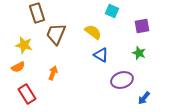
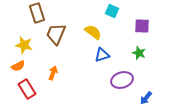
purple square: rotated 14 degrees clockwise
blue triangle: moved 1 px right; rotated 49 degrees counterclockwise
orange semicircle: moved 1 px up
red rectangle: moved 5 px up
blue arrow: moved 2 px right
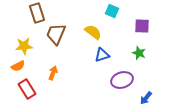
yellow star: moved 1 px down; rotated 18 degrees counterclockwise
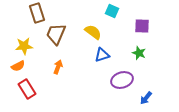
orange arrow: moved 5 px right, 6 px up
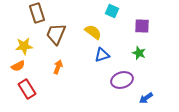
blue arrow: rotated 16 degrees clockwise
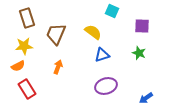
brown rectangle: moved 10 px left, 5 px down
purple ellipse: moved 16 px left, 6 px down
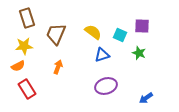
cyan square: moved 8 px right, 24 px down
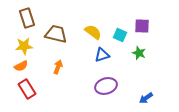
brown trapezoid: rotated 80 degrees clockwise
orange semicircle: moved 3 px right
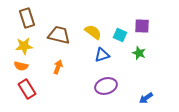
brown trapezoid: moved 3 px right, 1 px down
orange semicircle: rotated 40 degrees clockwise
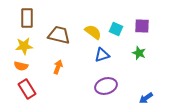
brown rectangle: rotated 18 degrees clockwise
cyan square: moved 4 px left, 6 px up
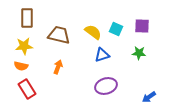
green star: rotated 16 degrees counterclockwise
blue arrow: moved 3 px right, 1 px up
